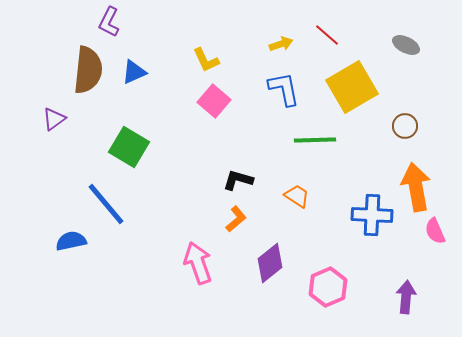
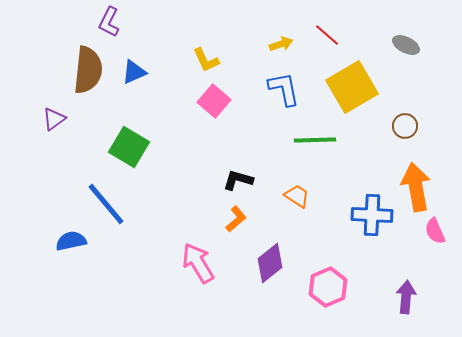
pink arrow: rotated 12 degrees counterclockwise
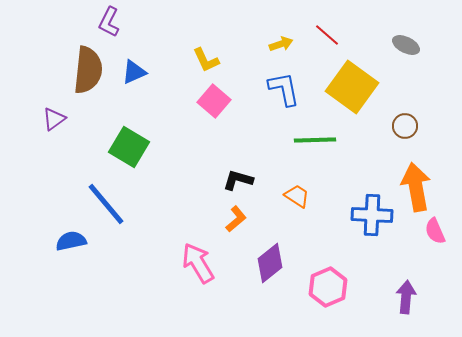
yellow square: rotated 24 degrees counterclockwise
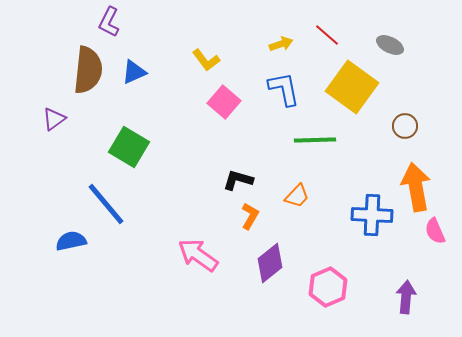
gray ellipse: moved 16 px left
yellow L-shape: rotated 12 degrees counterclockwise
pink square: moved 10 px right, 1 px down
orange trapezoid: rotated 100 degrees clockwise
orange L-shape: moved 14 px right, 3 px up; rotated 20 degrees counterclockwise
pink arrow: moved 8 px up; rotated 24 degrees counterclockwise
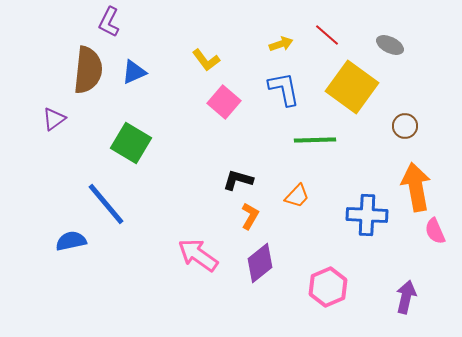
green square: moved 2 px right, 4 px up
blue cross: moved 5 px left
purple diamond: moved 10 px left
purple arrow: rotated 8 degrees clockwise
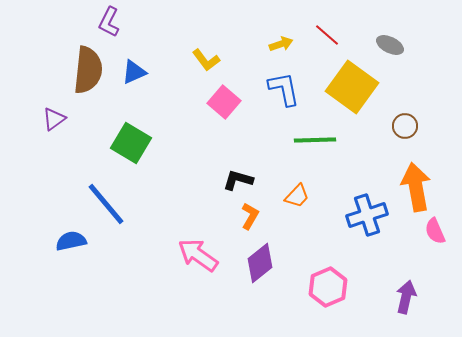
blue cross: rotated 21 degrees counterclockwise
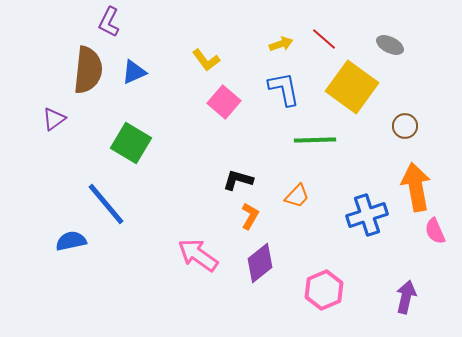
red line: moved 3 px left, 4 px down
pink hexagon: moved 4 px left, 3 px down
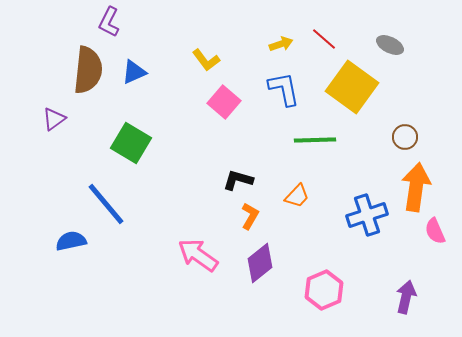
brown circle: moved 11 px down
orange arrow: rotated 18 degrees clockwise
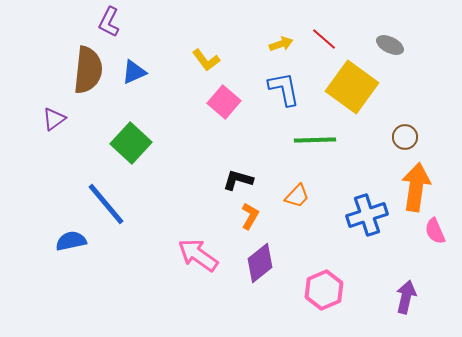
green square: rotated 12 degrees clockwise
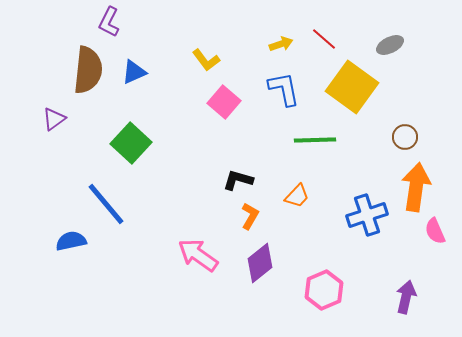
gray ellipse: rotated 52 degrees counterclockwise
